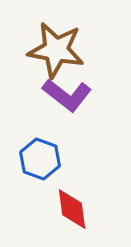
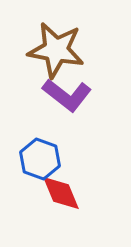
red diamond: moved 11 px left, 16 px up; rotated 15 degrees counterclockwise
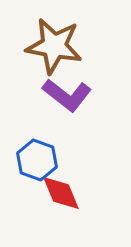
brown star: moved 2 px left, 4 px up
blue hexagon: moved 3 px left, 1 px down
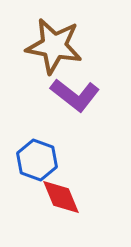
purple L-shape: moved 8 px right
red diamond: moved 4 px down
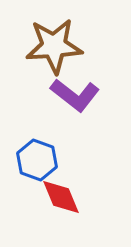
brown star: rotated 14 degrees counterclockwise
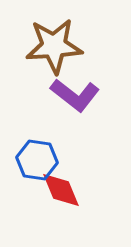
blue hexagon: rotated 12 degrees counterclockwise
red diamond: moved 7 px up
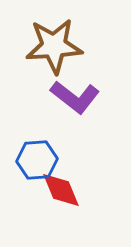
purple L-shape: moved 2 px down
blue hexagon: rotated 12 degrees counterclockwise
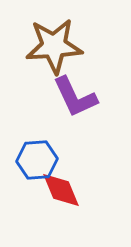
purple L-shape: rotated 27 degrees clockwise
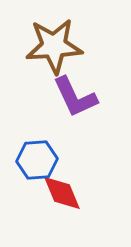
red diamond: moved 1 px right, 3 px down
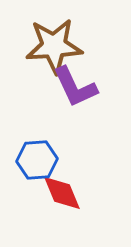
purple L-shape: moved 10 px up
